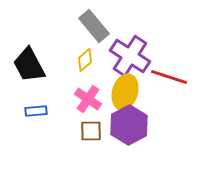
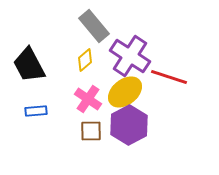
yellow ellipse: rotated 36 degrees clockwise
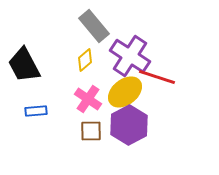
black trapezoid: moved 5 px left
red line: moved 12 px left
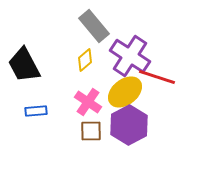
pink cross: moved 3 px down
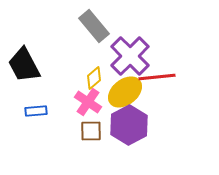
purple cross: rotated 12 degrees clockwise
yellow diamond: moved 9 px right, 18 px down
red line: rotated 24 degrees counterclockwise
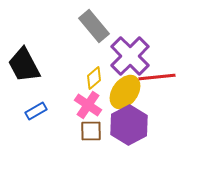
yellow ellipse: rotated 16 degrees counterclockwise
pink cross: moved 3 px down
blue rectangle: rotated 25 degrees counterclockwise
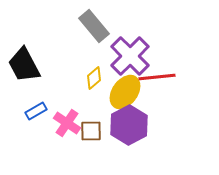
pink cross: moved 21 px left, 18 px down
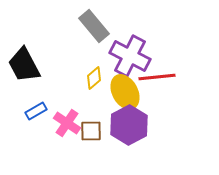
purple cross: rotated 18 degrees counterclockwise
yellow ellipse: rotated 64 degrees counterclockwise
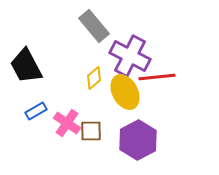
black trapezoid: moved 2 px right, 1 px down
purple hexagon: moved 9 px right, 15 px down
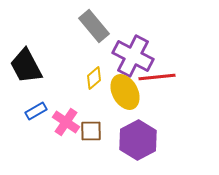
purple cross: moved 3 px right
pink cross: moved 1 px left, 1 px up
